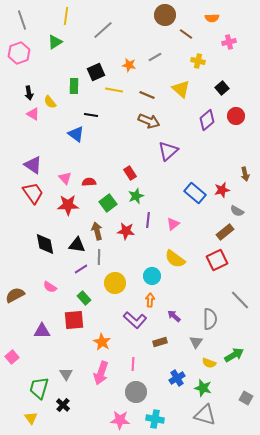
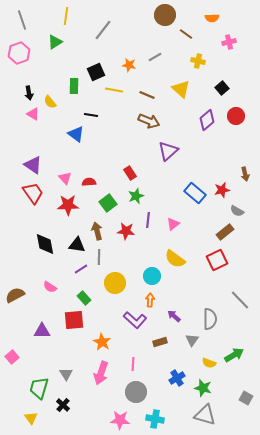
gray line at (103, 30): rotated 10 degrees counterclockwise
gray triangle at (196, 342): moved 4 px left, 2 px up
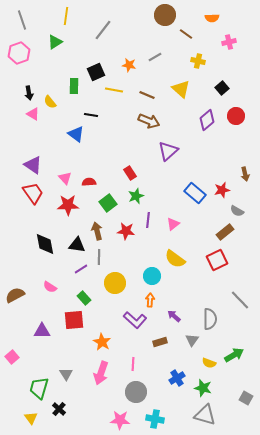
black cross at (63, 405): moved 4 px left, 4 px down
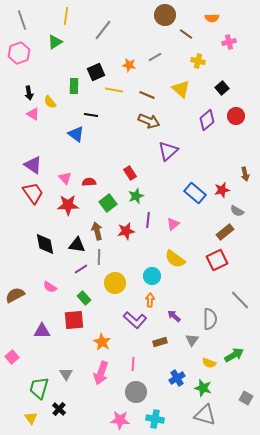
red star at (126, 231): rotated 18 degrees counterclockwise
